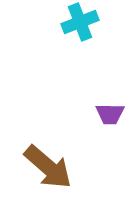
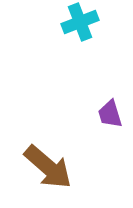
purple trapezoid: rotated 72 degrees clockwise
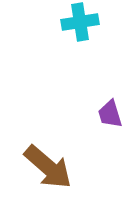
cyan cross: rotated 12 degrees clockwise
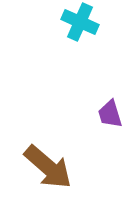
cyan cross: rotated 33 degrees clockwise
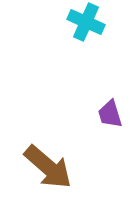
cyan cross: moved 6 px right
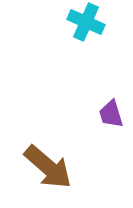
purple trapezoid: moved 1 px right
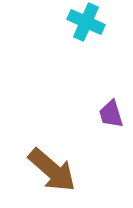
brown arrow: moved 4 px right, 3 px down
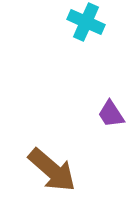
purple trapezoid: rotated 16 degrees counterclockwise
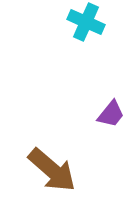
purple trapezoid: rotated 108 degrees counterclockwise
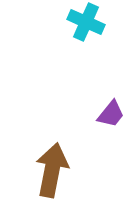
brown arrow: rotated 120 degrees counterclockwise
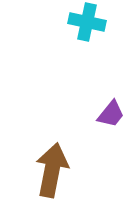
cyan cross: moved 1 px right; rotated 12 degrees counterclockwise
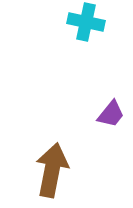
cyan cross: moved 1 px left
